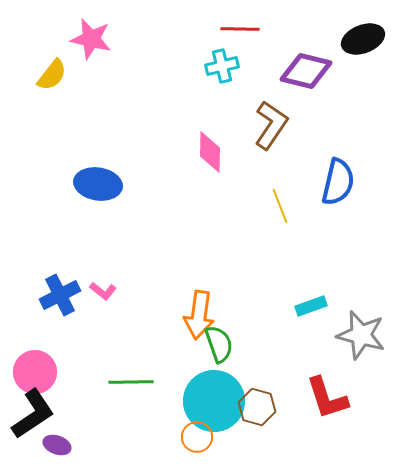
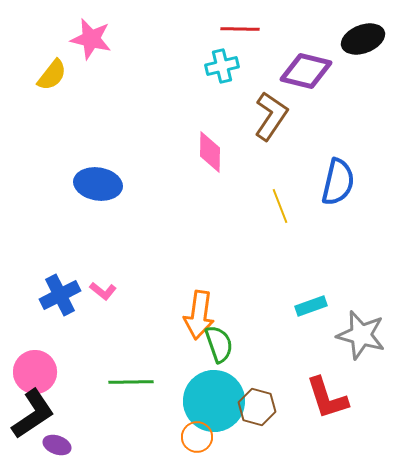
brown L-shape: moved 9 px up
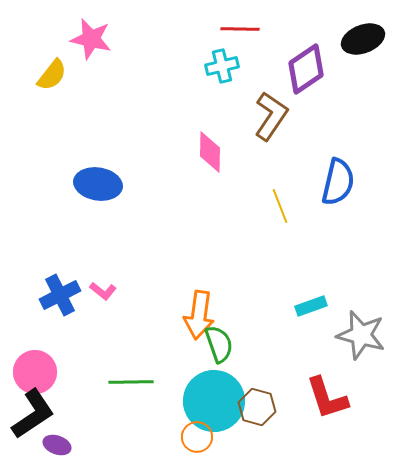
purple diamond: moved 2 px up; rotated 48 degrees counterclockwise
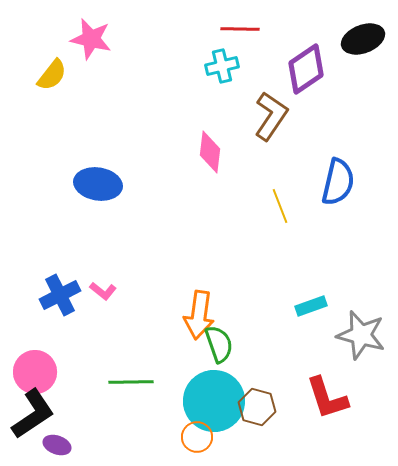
pink diamond: rotated 6 degrees clockwise
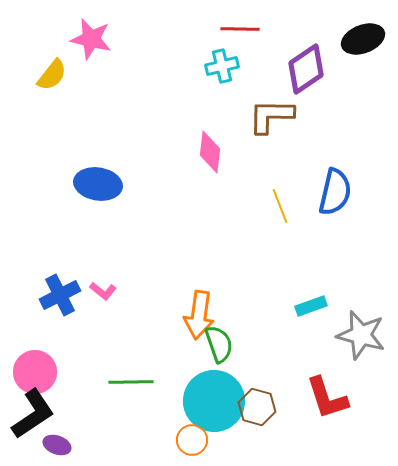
brown L-shape: rotated 123 degrees counterclockwise
blue semicircle: moved 3 px left, 10 px down
orange circle: moved 5 px left, 3 px down
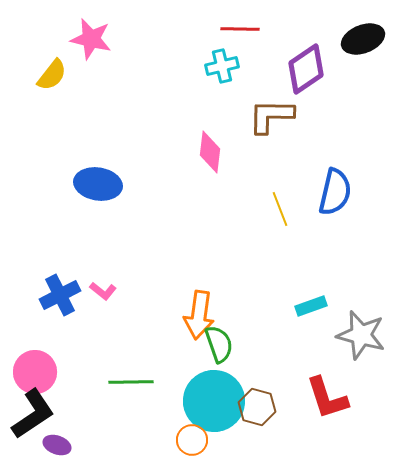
yellow line: moved 3 px down
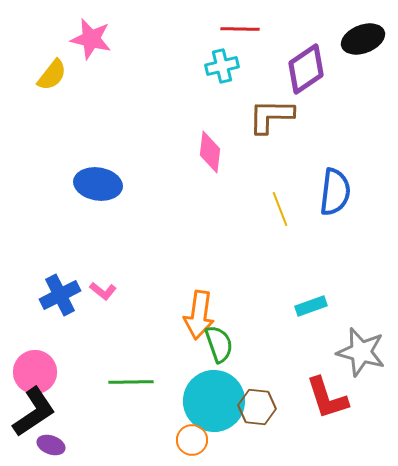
blue semicircle: rotated 6 degrees counterclockwise
gray star: moved 17 px down
brown hexagon: rotated 9 degrees counterclockwise
black L-shape: moved 1 px right, 2 px up
purple ellipse: moved 6 px left
